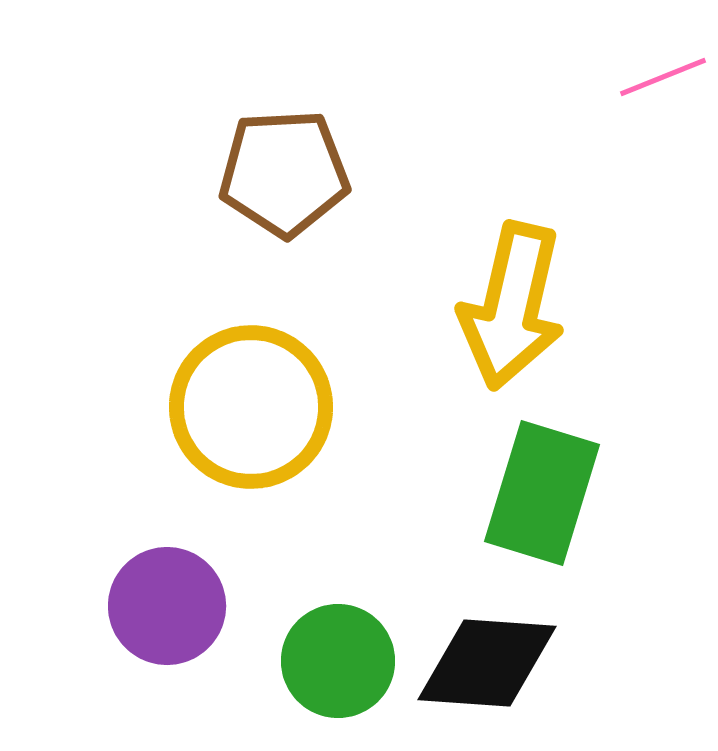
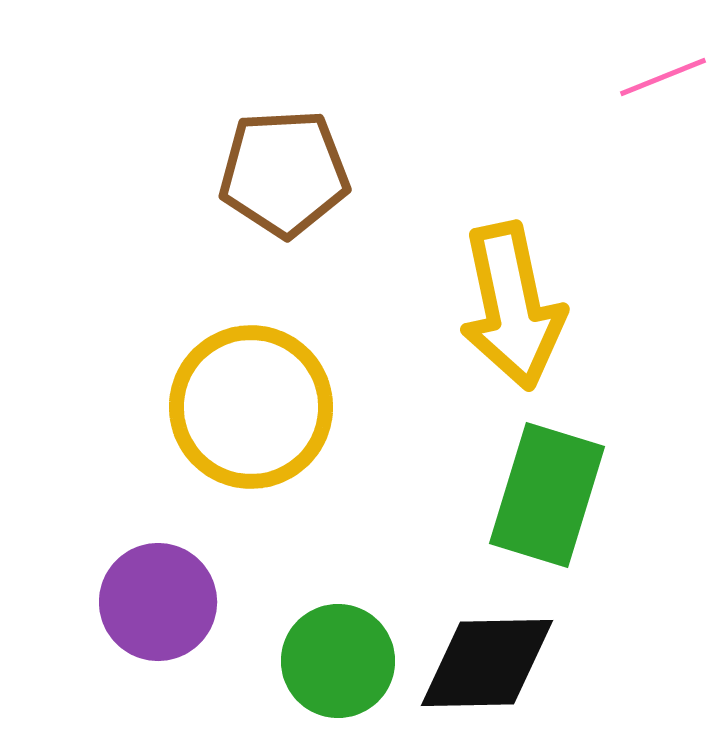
yellow arrow: rotated 25 degrees counterclockwise
green rectangle: moved 5 px right, 2 px down
purple circle: moved 9 px left, 4 px up
black diamond: rotated 5 degrees counterclockwise
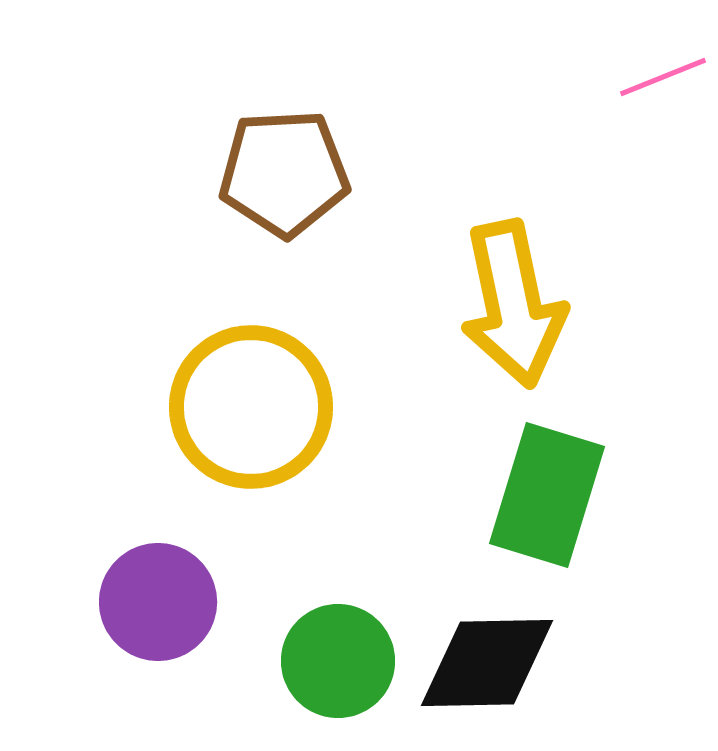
yellow arrow: moved 1 px right, 2 px up
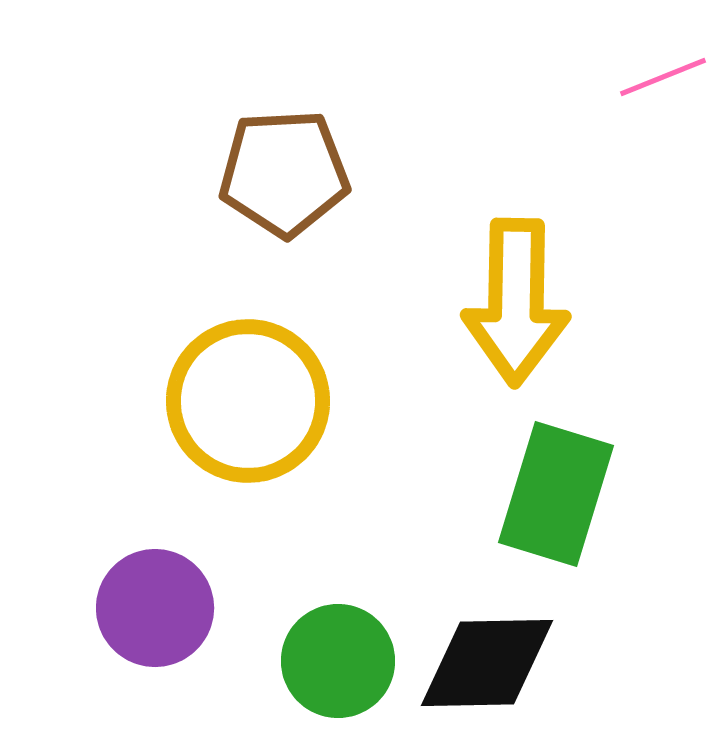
yellow arrow: moved 3 px right, 2 px up; rotated 13 degrees clockwise
yellow circle: moved 3 px left, 6 px up
green rectangle: moved 9 px right, 1 px up
purple circle: moved 3 px left, 6 px down
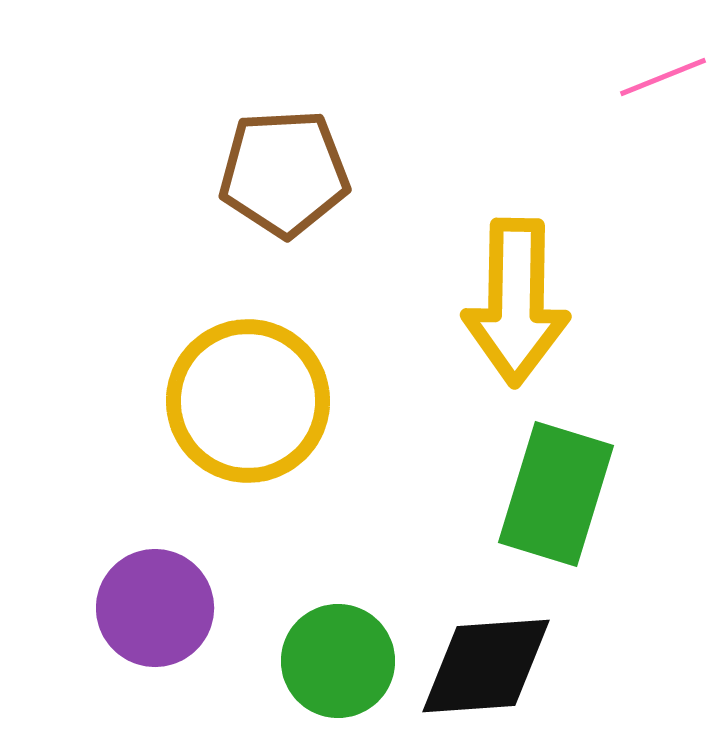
black diamond: moved 1 px left, 3 px down; rotated 3 degrees counterclockwise
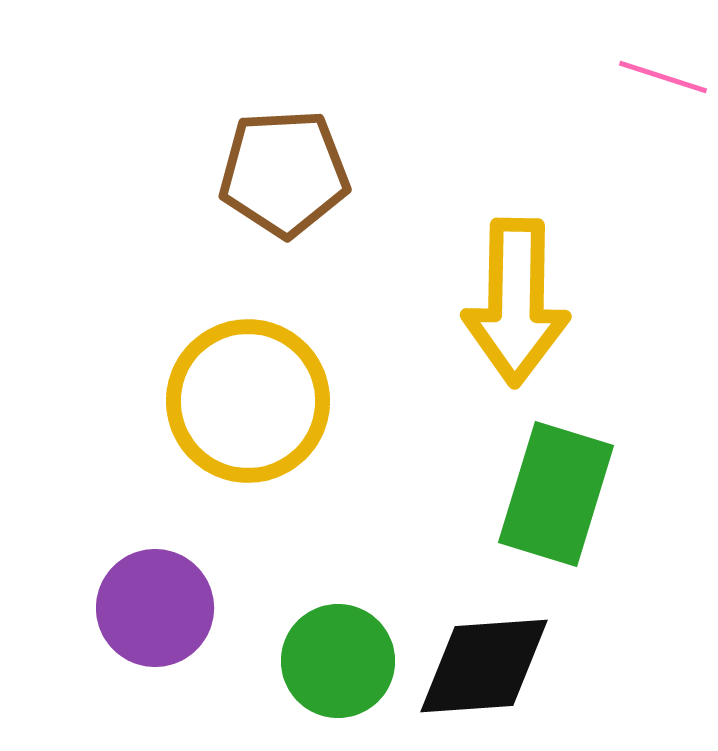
pink line: rotated 40 degrees clockwise
black diamond: moved 2 px left
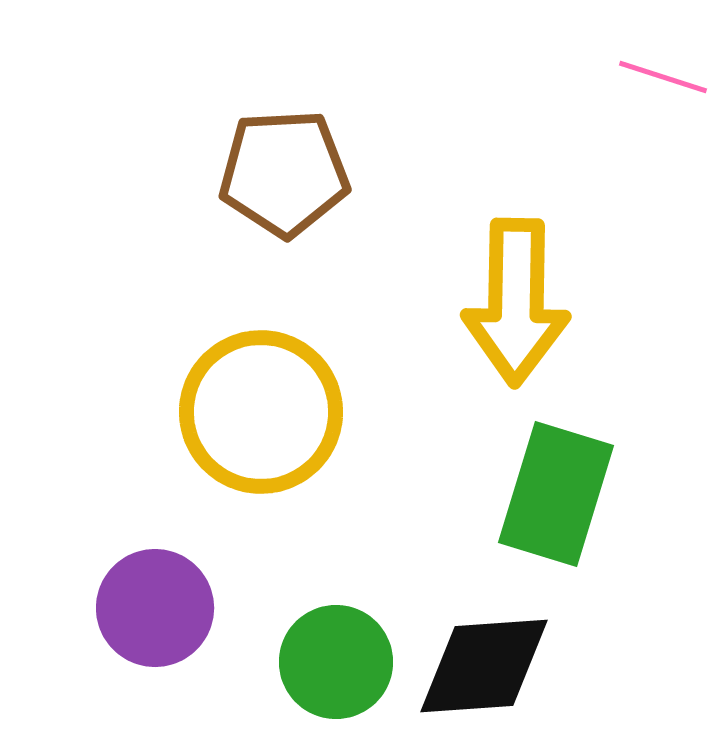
yellow circle: moved 13 px right, 11 px down
green circle: moved 2 px left, 1 px down
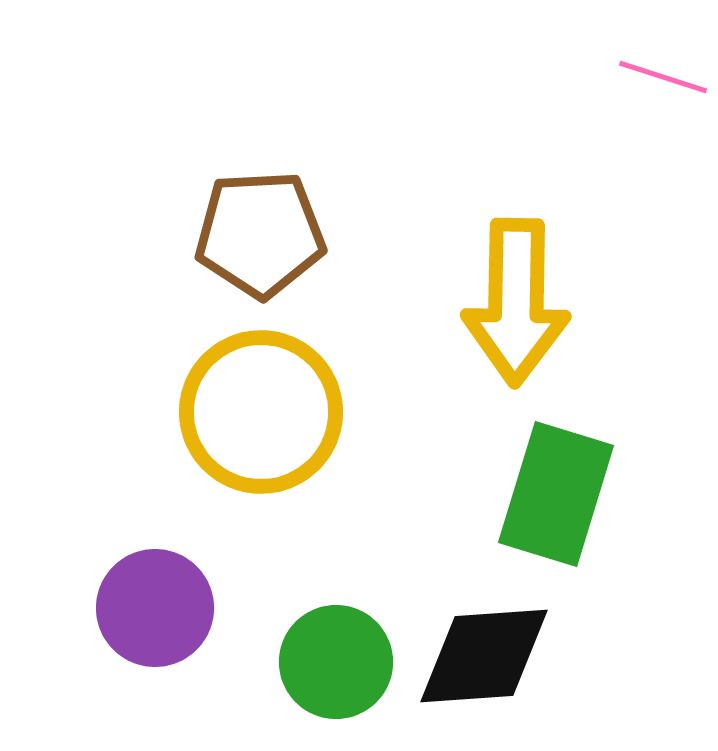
brown pentagon: moved 24 px left, 61 px down
black diamond: moved 10 px up
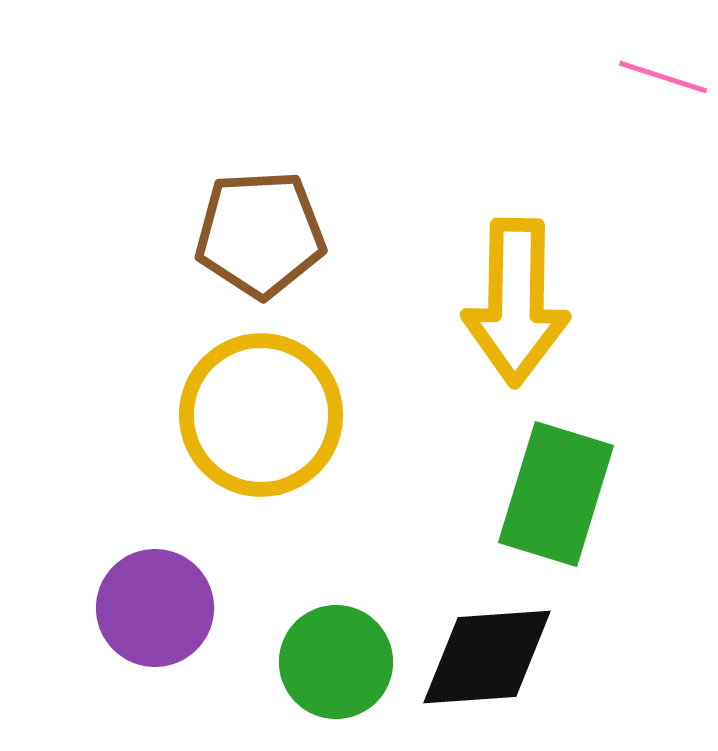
yellow circle: moved 3 px down
black diamond: moved 3 px right, 1 px down
